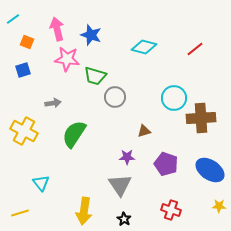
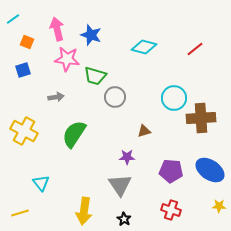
gray arrow: moved 3 px right, 6 px up
purple pentagon: moved 5 px right, 7 px down; rotated 15 degrees counterclockwise
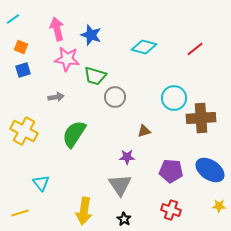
orange square: moved 6 px left, 5 px down
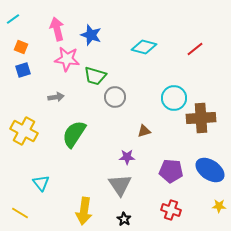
yellow line: rotated 48 degrees clockwise
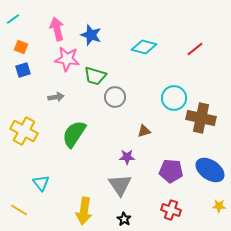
brown cross: rotated 16 degrees clockwise
yellow line: moved 1 px left, 3 px up
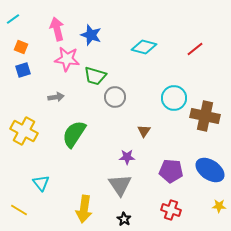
brown cross: moved 4 px right, 2 px up
brown triangle: rotated 40 degrees counterclockwise
yellow arrow: moved 2 px up
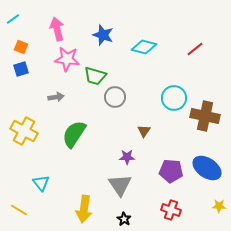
blue star: moved 12 px right
blue square: moved 2 px left, 1 px up
blue ellipse: moved 3 px left, 2 px up
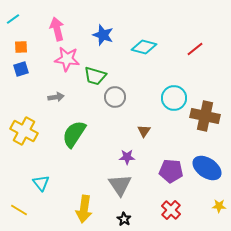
orange square: rotated 24 degrees counterclockwise
red cross: rotated 24 degrees clockwise
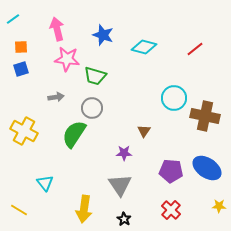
gray circle: moved 23 px left, 11 px down
purple star: moved 3 px left, 4 px up
cyan triangle: moved 4 px right
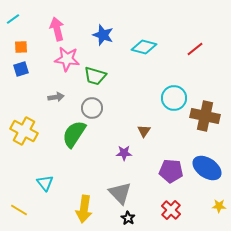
gray triangle: moved 8 px down; rotated 10 degrees counterclockwise
black star: moved 4 px right, 1 px up
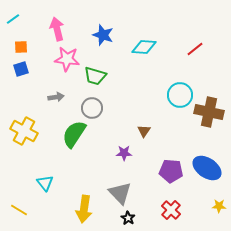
cyan diamond: rotated 10 degrees counterclockwise
cyan circle: moved 6 px right, 3 px up
brown cross: moved 4 px right, 4 px up
